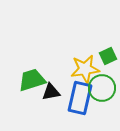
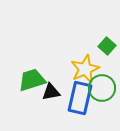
green square: moved 1 px left, 10 px up; rotated 24 degrees counterclockwise
yellow star: rotated 16 degrees counterclockwise
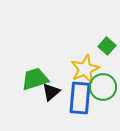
green trapezoid: moved 3 px right, 1 px up
green circle: moved 1 px right, 1 px up
black triangle: rotated 30 degrees counterclockwise
blue rectangle: rotated 8 degrees counterclockwise
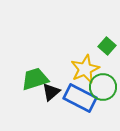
blue rectangle: rotated 68 degrees counterclockwise
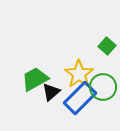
yellow star: moved 6 px left, 5 px down; rotated 12 degrees counterclockwise
green trapezoid: rotated 12 degrees counterclockwise
blue rectangle: rotated 72 degrees counterclockwise
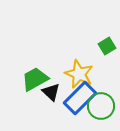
green square: rotated 18 degrees clockwise
yellow star: rotated 12 degrees counterclockwise
green circle: moved 2 px left, 19 px down
black triangle: rotated 36 degrees counterclockwise
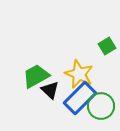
green trapezoid: moved 1 px right, 3 px up
black triangle: moved 1 px left, 2 px up
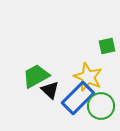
green square: rotated 18 degrees clockwise
yellow star: moved 9 px right, 3 px down
blue rectangle: moved 2 px left
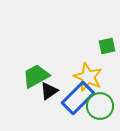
black triangle: moved 1 px left, 1 px down; rotated 42 degrees clockwise
green circle: moved 1 px left
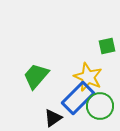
green trapezoid: rotated 20 degrees counterclockwise
black triangle: moved 4 px right, 27 px down
